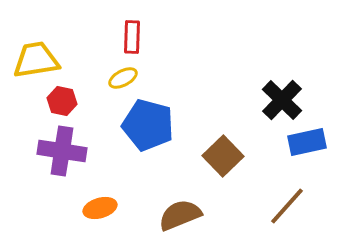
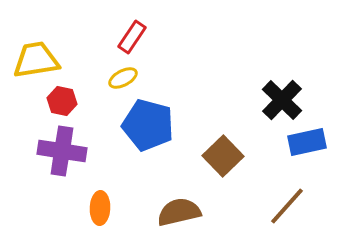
red rectangle: rotated 32 degrees clockwise
orange ellipse: rotated 72 degrees counterclockwise
brown semicircle: moved 1 px left, 3 px up; rotated 9 degrees clockwise
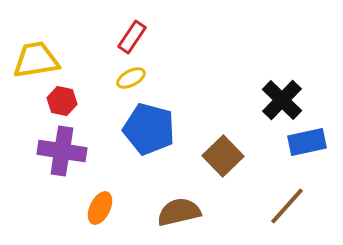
yellow ellipse: moved 8 px right
blue pentagon: moved 1 px right, 4 px down
orange ellipse: rotated 24 degrees clockwise
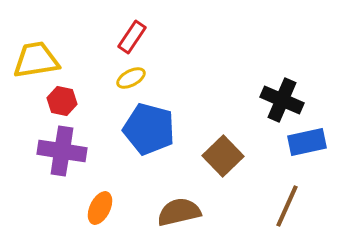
black cross: rotated 21 degrees counterclockwise
brown line: rotated 18 degrees counterclockwise
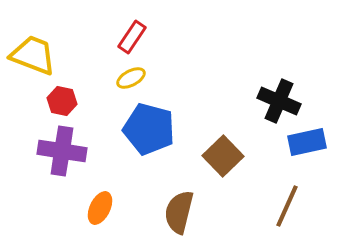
yellow trapezoid: moved 3 px left, 5 px up; rotated 30 degrees clockwise
black cross: moved 3 px left, 1 px down
brown semicircle: rotated 63 degrees counterclockwise
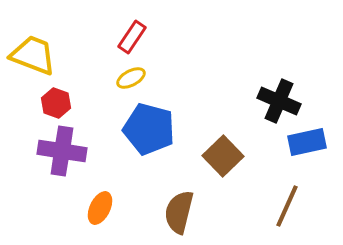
red hexagon: moved 6 px left, 2 px down; rotated 8 degrees clockwise
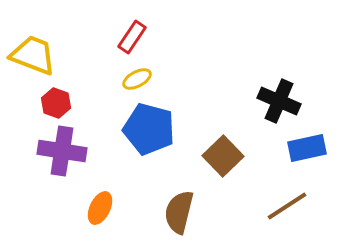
yellow ellipse: moved 6 px right, 1 px down
blue rectangle: moved 6 px down
brown line: rotated 33 degrees clockwise
